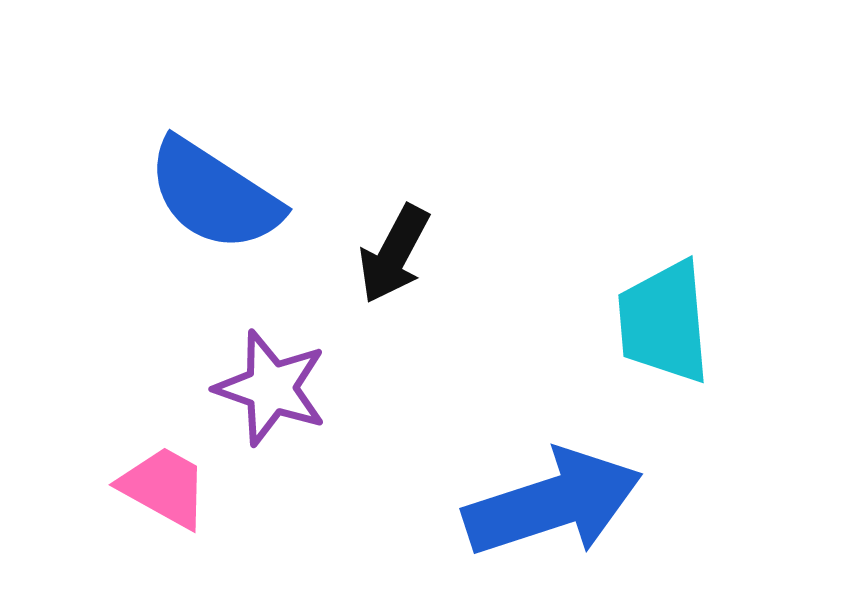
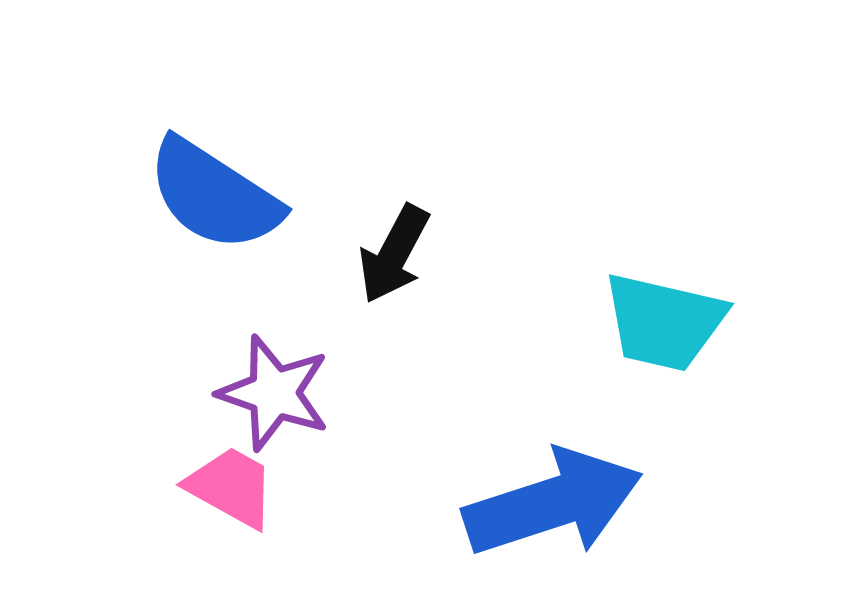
cyan trapezoid: rotated 72 degrees counterclockwise
purple star: moved 3 px right, 5 px down
pink trapezoid: moved 67 px right
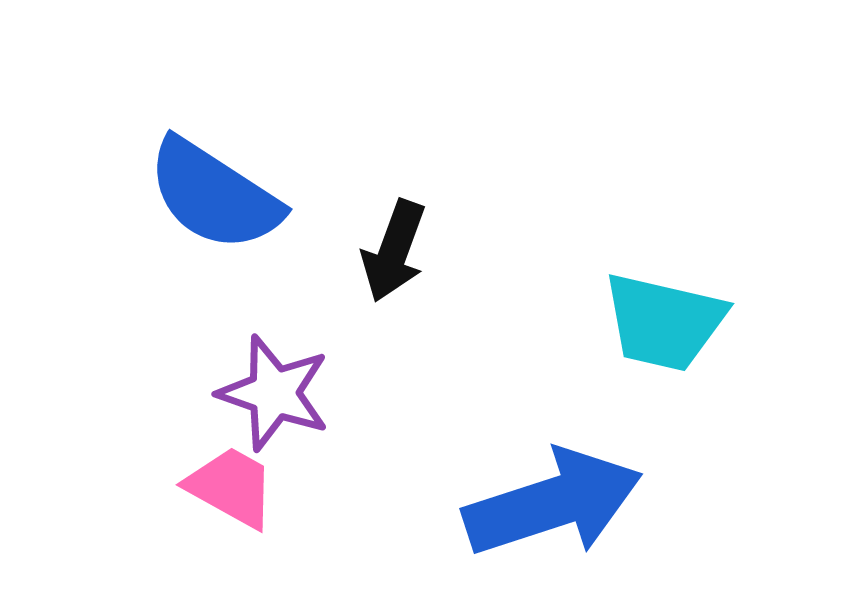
black arrow: moved 3 px up; rotated 8 degrees counterclockwise
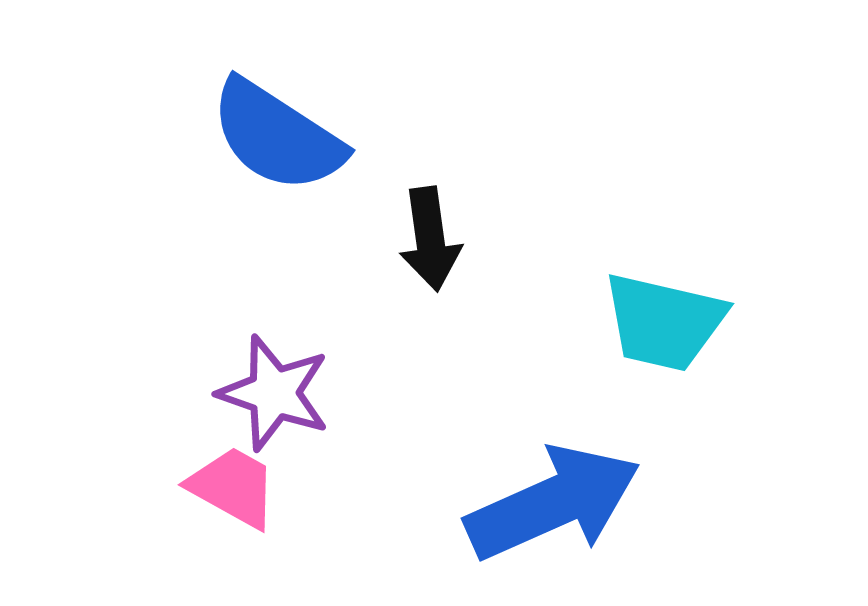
blue semicircle: moved 63 px right, 59 px up
black arrow: moved 36 px right, 12 px up; rotated 28 degrees counterclockwise
pink trapezoid: moved 2 px right
blue arrow: rotated 6 degrees counterclockwise
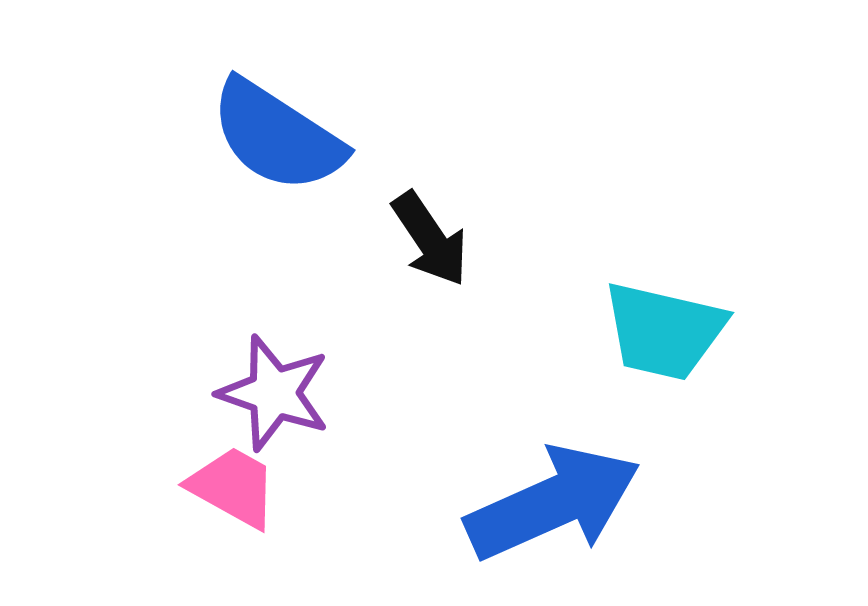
black arrow: rotated 26 degrees counterclockwise
cyan trapezoid: moved 9 px down
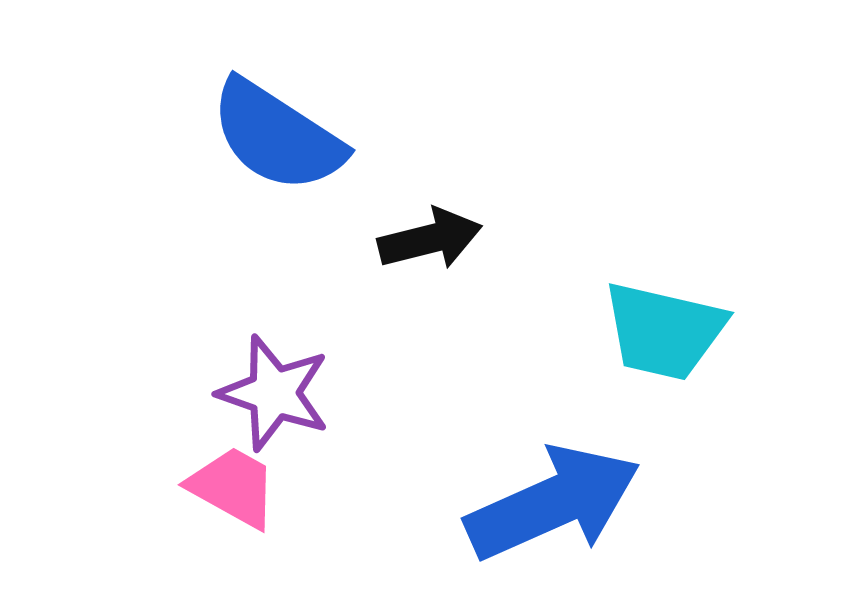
black arrow: rotated 70 degrees counterclockwise
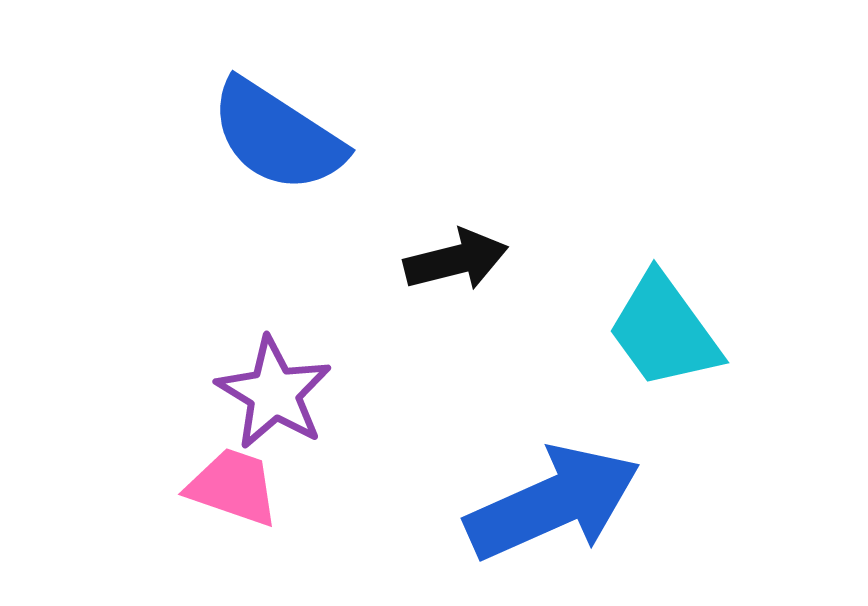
black arrow: moved 26 px right, 21 px down
cyan trapezoid: rotated 41 degrees clockwise
purple star: rotated 12 degrees clockwise
pink trapezoid: rotated 10 degrees counterclockwise
